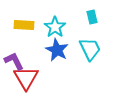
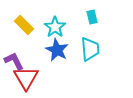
yellow rectangle: rotated 42 degrees clockwise
cyan trapezoid: rotated 20 degrees clockwise
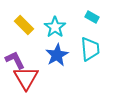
cyan rectangle: rotated 48 degrees counterclockwise
blue star: moved 5 px down; rotated 15 degrees clockwise
purple L-shape: moved 1 px right, 1 px up
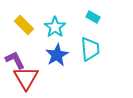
cyan rectangle: moved 1 px right
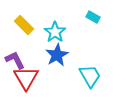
cyan star: moved 5 px down
cyan trapezoid: moved 27 px down; rotated 25 degrees counterclockwise
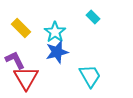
cyan rectangle: rotated 16 degrees clockwise
yellow rectangle: moved 3 px left, 3 px down
blue star: moved 3 px up; rotated 15 degrees clockwise
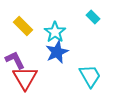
yellow rectangle: moved 2 px right, 2 px up
blue star: rotated 10 degrees counterclockwise
red triangle: moved 1 px left
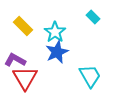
purple L-shape: rotated 35 degrees counterclockwise
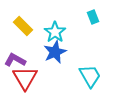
cyan rectangle: rotated 24 degrees clockwise
blue star: moved 2 px left
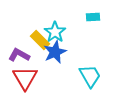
cyan rectangle: rotated 72 degrees counterclockwise
yellow rectangle: moved 17 px right, 14 px down
purple L-shape: moved 4 px right, 5 px up
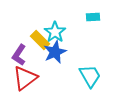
purple L-shape: rotated 85 degrees counterclockwise
red triangle: rotated 24 degrees clockwise
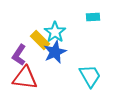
red triangle: rotated 44 degrees clockwise
